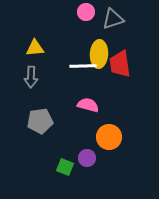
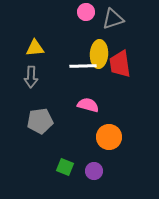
purple circle: moved 7 px right, 13 px down
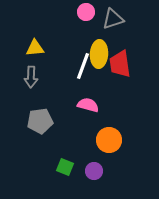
white line: rotated 68 degrees counterclockwise
orange circle: moved 3 px down
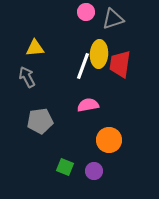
red trapezoid: rotated 16 degrees clockwise
gray arrow: moved 4 px left; rotated 150 degrees clockwise
pink semicircle: rotated 25 degrees counterclockwise
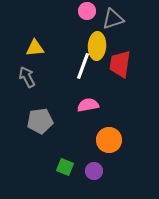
pink circle: moved 1 px right, 1 px up
yellow ellipse: moved 2 px left, 8 px up
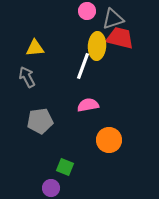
red trapezoid: moved 26 px up; rotated 96 degrees clockwise
purple circle: moved 43 px left, 17 px down
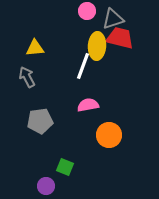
orange circle: moved 5 px up
purple circle: moved 5 px left, 2 px up
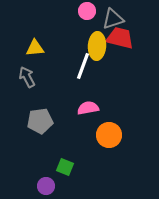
pink semicircle: moved 3 px down
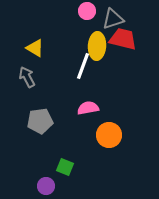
red trapezoid: moved 3 px right, 1 px down
yellow triangle: rotated 36 degrees clockwise
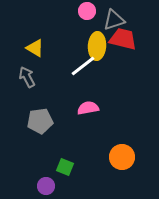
gray triangle: moved 1 px right, 1 px down
white line: rotated 32 degrees clockwise
orange circle: moved 13 px right, 22 px down
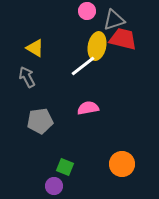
yellow ellipse: rotated 8 degrees clockwise
orange circle: moved 7 px down
purple circle: moved 8 px right
